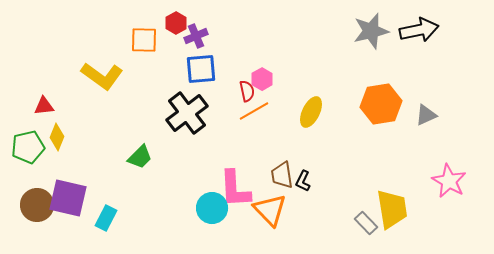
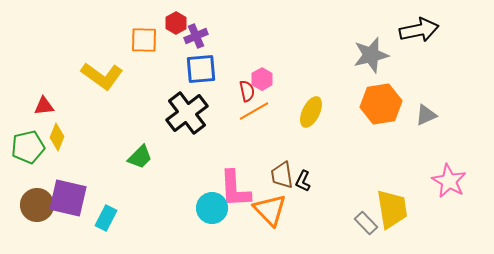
gray star: moved 24 px down
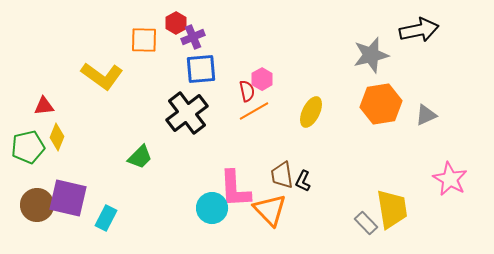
purple cross: moved 3 px left, 1 px down
pink star: moved 1 px right, 2 px up
